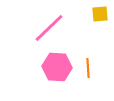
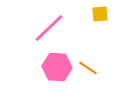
orange line: rotated 54 degrees counterclockwise
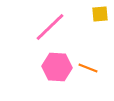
pink line: moved 1 px right, 1 px up
orange line: rotated 12 degrees counterclockwise
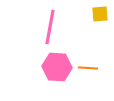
pink line: rotated 36 degrees counterclockwise
orange line: rotated 18 degrees counterclockwise
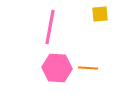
pink hexagon: moved 1 px down
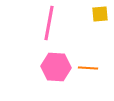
pink line: moved 1 px left, 4 px up
pink hexagon: moved 1 px left, 1 px up
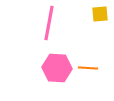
pink hexagon: moved 1 px right, 1 px down
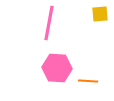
orange line: moved 13 px down
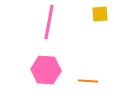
pink line: moved 1 px up
pink hexagon: moved 11 px left, 2 px down
